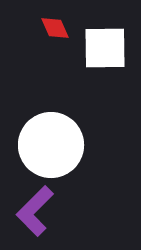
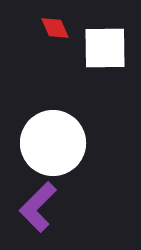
white circle: moved 2 px right, 2 px up
purple L-shape: moved 3 px right, 4 px up
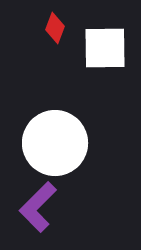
red diamond: rotated 44 degrees clockwise
white circle: moved 2 px right
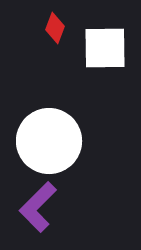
white circle: moved 6 px left, 2 px up
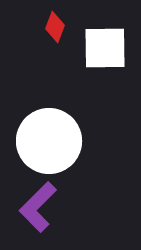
red diamond: moved 1 px up
